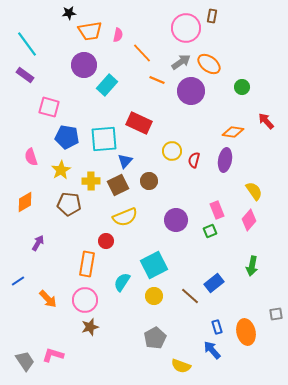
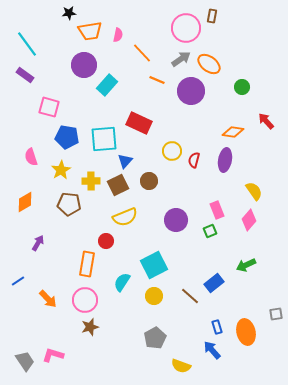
gray arrow at (181, 62): moved 3 px up
green arrow at (252, 266): moved 6 px left, 1 px up; rotated 54 degrees clockwise
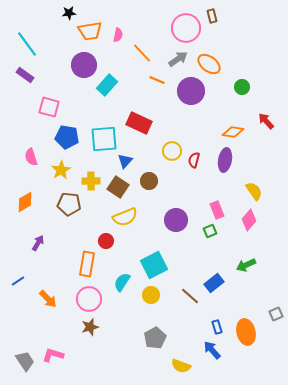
brown rectangle at (212, 16): rotated 24 degrees counterclockwise
gray arrow at (181, 59): moved 3 px left
brown square at (118, 185): moved 2 px down; rotated 30 degrees counterclockwise
yellow circle at (154, 296): moved 3 px left, 1 px up
pink circle at (85, 300): moved 4 px right, 1 px up
gray square at (276, 314): rotated 16 degrees counterclockwise
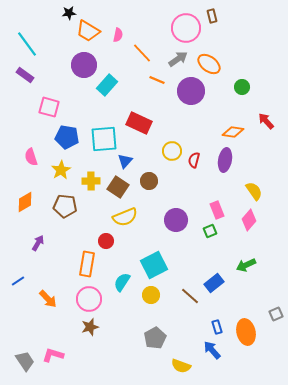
orange trapezoid at (90, 31): moved 2 px left; rotated 40 degrees clockwise
brown pentagon at (69, 204): moved 4 px left, 2 px down
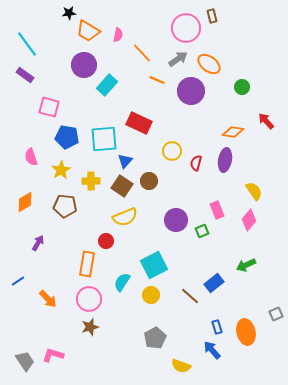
red semicircle at (194, 160): moved 2 px right, 3 px down
brown square at (118, 187): moved 4 px right, 1 px up
green square at (210, 231): moved 8 px left
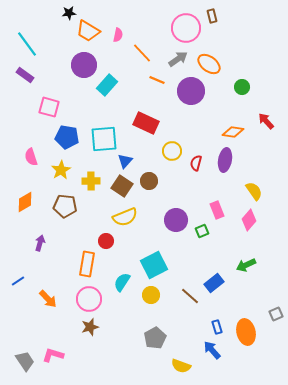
red rectangle at (139, 123): moved 7 px right
purple arrow at (38, 243): moved 2 px right; rotated 14 degrees counterclockwise
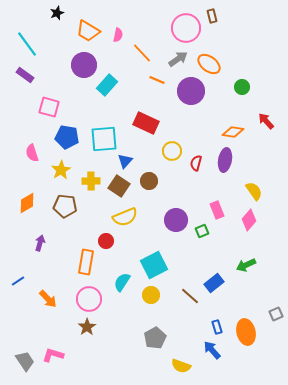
black star at (69, 13): moved 12 px left; rotated 16 degrees counterclockwise
pink semicircle at (31, 157): moved 1 px right, 4 px up
brown square at (122, 186): moved 3 px left
orange diamond at (25, 202): moved 2 px right, 1 px down
orange rectangle at (87, 264): moved 1 px left, 2 px up
brown star at (90, 327): moved 3 px left; rotated 18 degrees counterclockwise
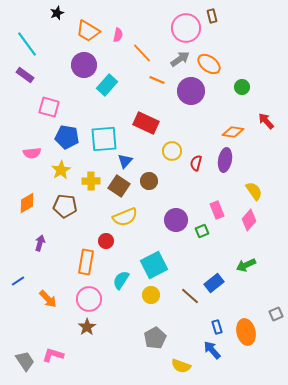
gray arrow at (178, 59): moved 2 px right
pink semicircle at (32, 153): rotated 78 degrees counterclockwise
cyan semicircle at (122, 282): moved 1 px left, 2 px up
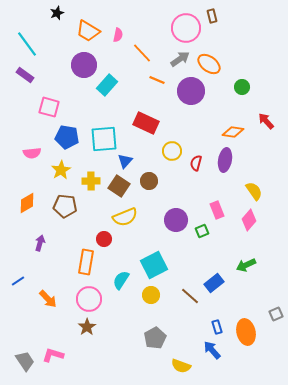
red circle at (106, 241): moved 2 px left, 2 px up
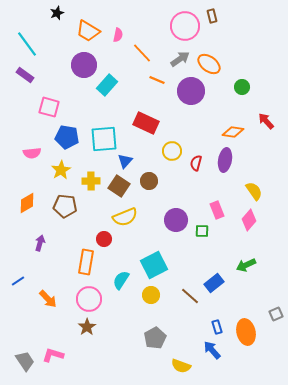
pink circle at (186, 28): moved 1 px left, 2 px up
green square at (202, 231): rotated 24 degrees clockwise
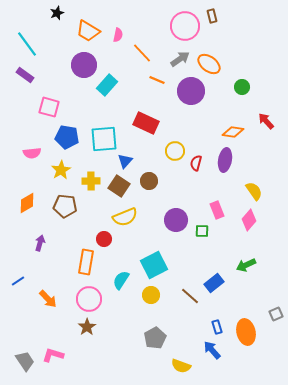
yellow circle at (172, 151): moved 3 px right
